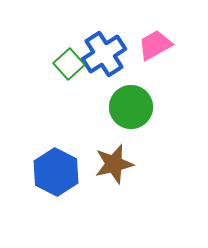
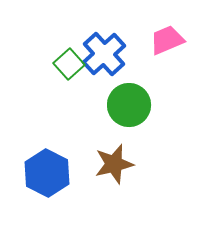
pink trapezoid: moved 12 px right, 5 px up; rotated 6 degrees clockwise
blue cross: rotated 9 degrees counterclockwise
green circle: moved 2 px left, 2 px up
blue hexagon: moved 9 px left, 1 px down
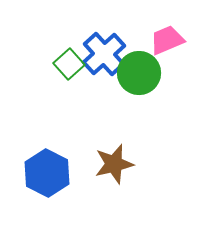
green circle: moved 10 px right, 32 px up
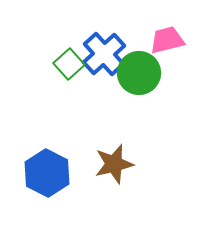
pink trapezoid: rotated 9 degrees clockwise
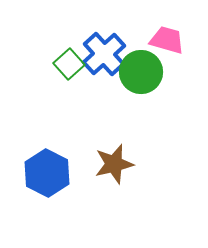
pink trapezoid: rotated 30 degrees clockwise
green circle: moved 2 px right, 1 px up
